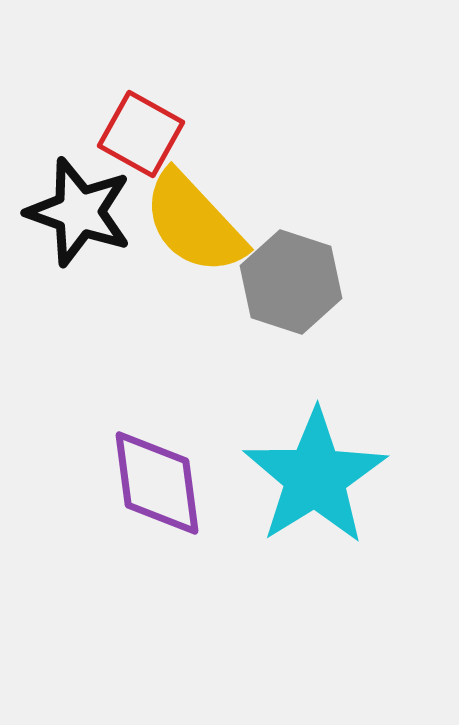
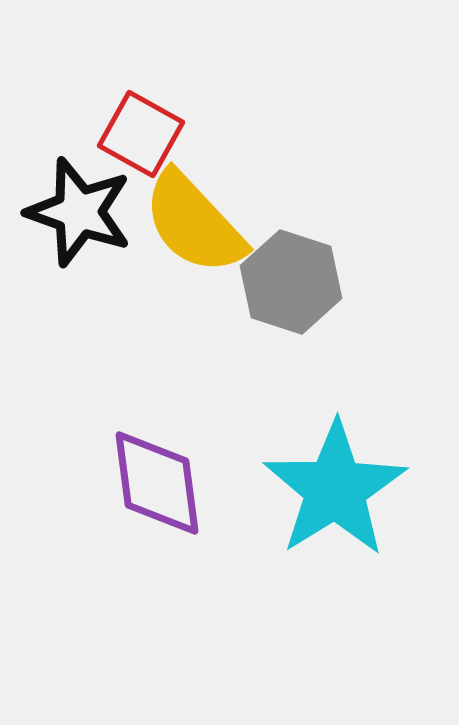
cyan star: moved 20 px right, 12 px down
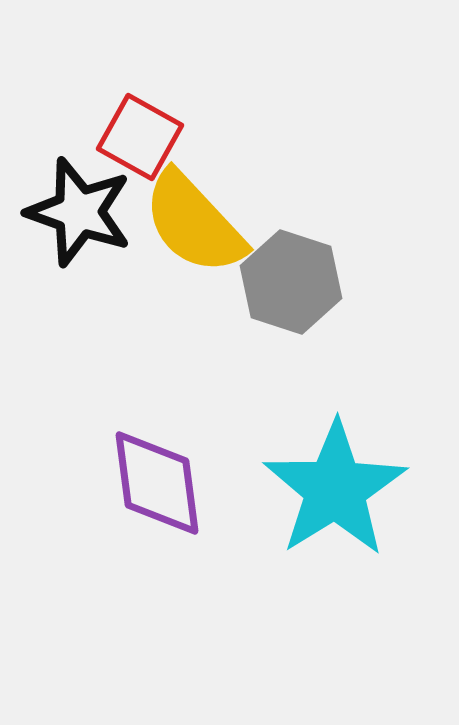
red square: moved 1 px left, 3 px down
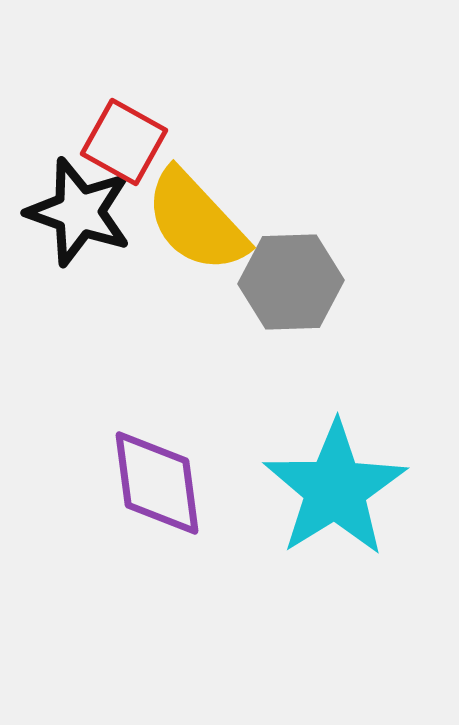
red square: moved 16 px left, 5 px down
yellow semicircle: moved 2 px right, 2 px up
gray hexagon: rotated 20 degrees counterclockwise
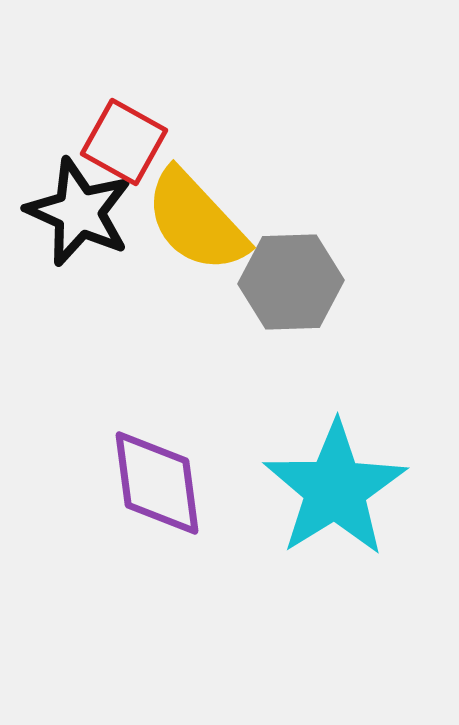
black star: rotated 5 degrees clockwise
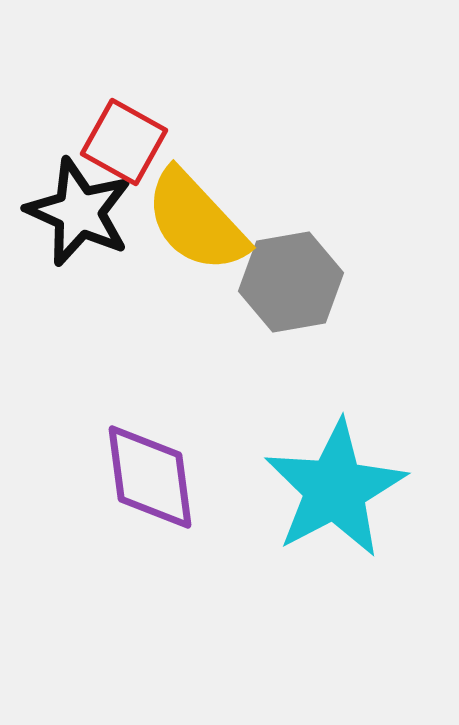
gray hexagon: rotated 8 degrees counterclockwise
purple diamond: moved 7 px left, 6 px up
cyan star: rotated 4 degrees clockwise
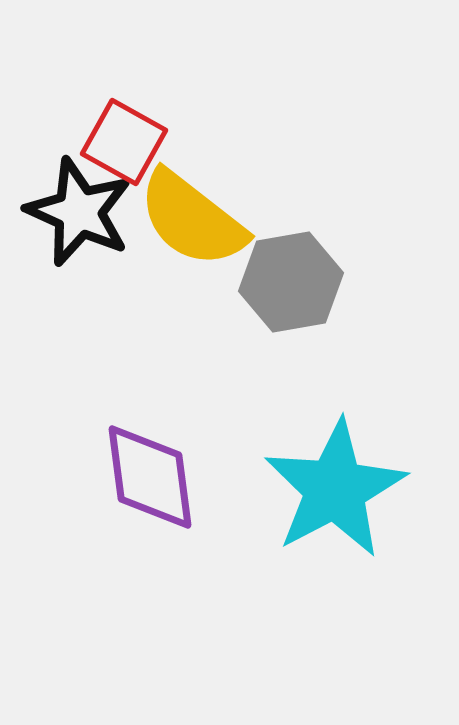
yellow semicircle: moved 4 px left, 2 px up; rotated 9 degrees counterclockwise
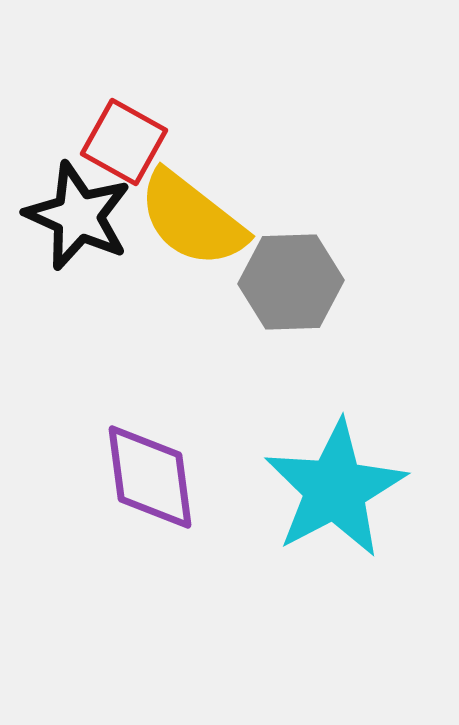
black star: moved 1 px left, 4 px down
gray hexagon: rotated 8 degrees clockwise
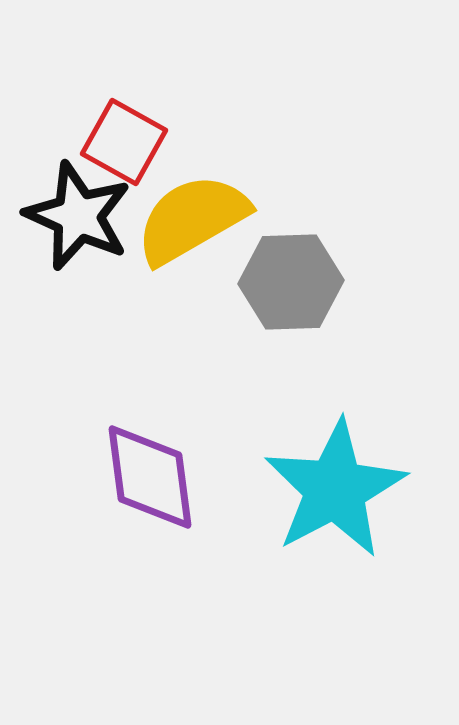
yellow semicircle: rotated 112 degrees clockwise
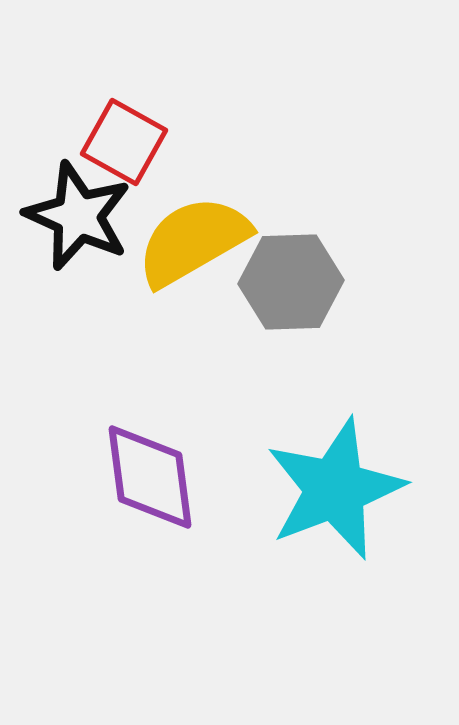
yellow semicircle: moved 1 px right, 22 px down
cyan star: rotated 7 degrees clockwise
